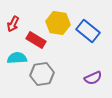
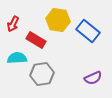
yellow hexagon: moved 3 px up
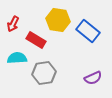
gray hexagon: moved 2 px right, 1 px up
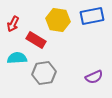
blue rectangle: moved 4 px right, 15 px up; rotated 50 degrees counterclockwise
purple semicircle: moved 1 px right, 1 px up
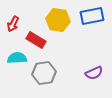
purple semicircle: moved 4 px up
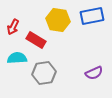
red arrow: moved 3 px down
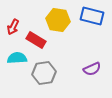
blue rectangle: rotated 25 degrees clockwise
purple semicircle: moved 2 px left, 4 px up
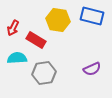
red arrow: moved 1 px down
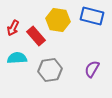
red rectangle: moved 4 px up; rotated 18 degrees clockwise
purple semicircle: rotated 144 degrees clockwise
gray hexagon: moved 6 px right, 3 px up
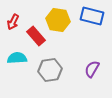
red arrow: moved 6 px up
